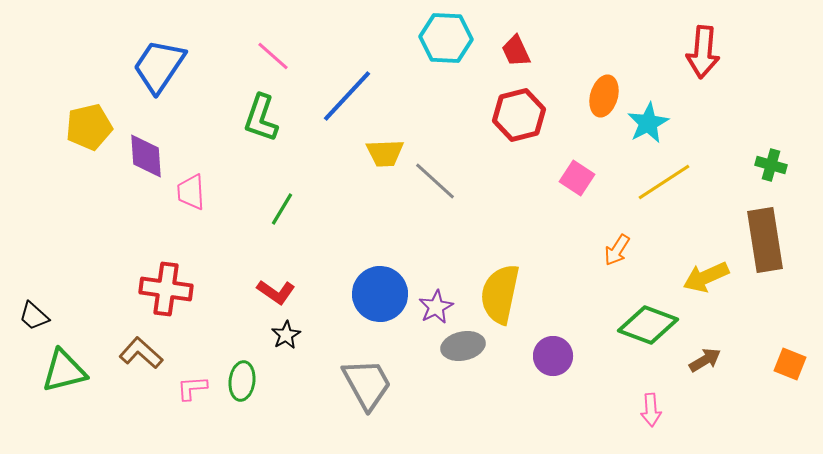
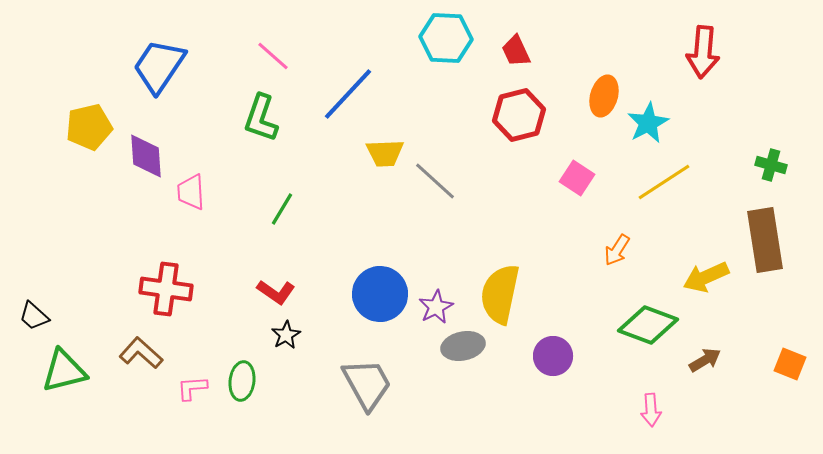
blue line: moved 1 px right, 2 px up
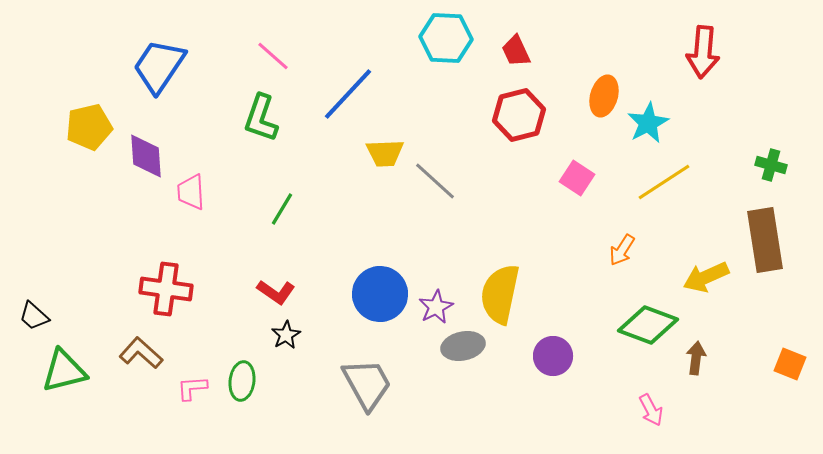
orange arrow: moved 5 px right
brown arrow: moved 9 px left, 2 px up; rotated 52 degrees counterclockwise
pink arrow: rotated 24 degrees counterclockwise
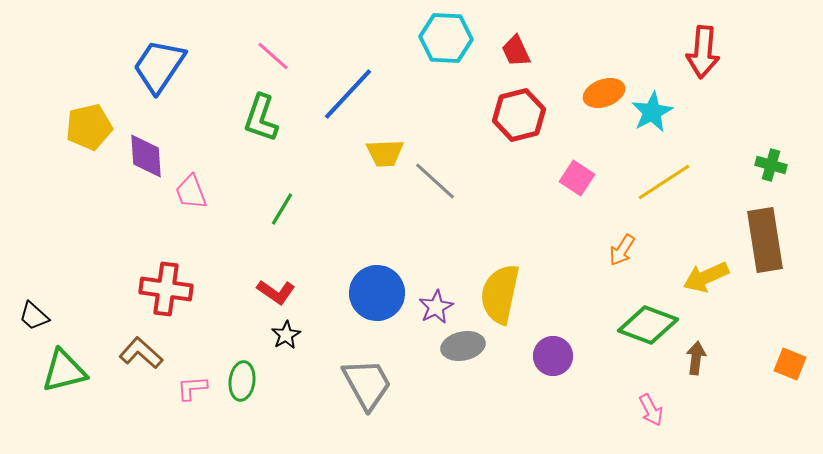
orange ellipse: moved 3 px up; rotated 54 degrees clockwise
cyan star: moved 4 px right, 11 px up
pink trapezoid: rotated 18 degrees counterclockwise
blue circle: moved 3 px left, 1 px up
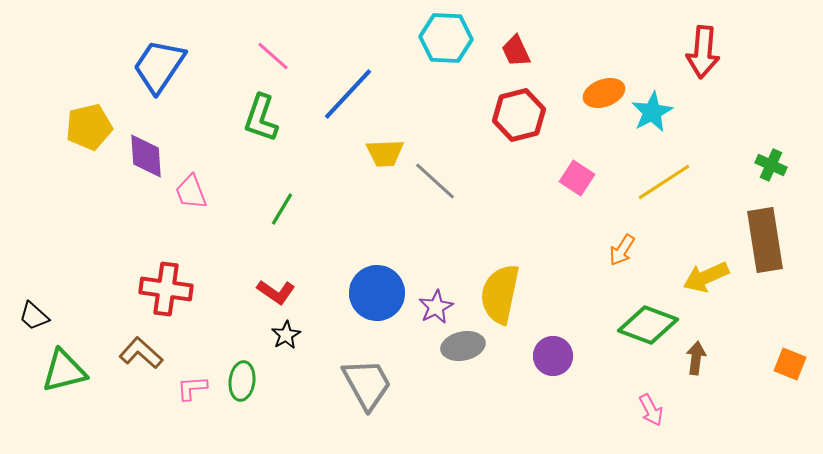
green cross: rotated 8 degrees clockwise
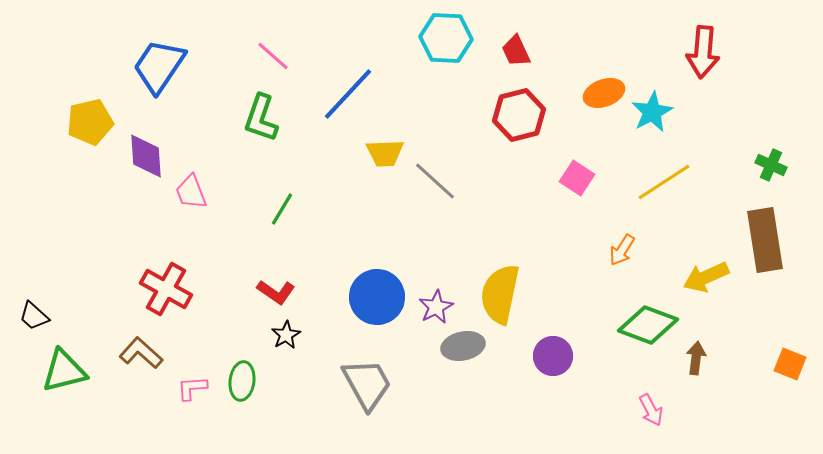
yellow pentagon: moved 1 px right, 5 px up
red cross: rotated 21 degrees clockwise
blue circle: moved 4 px down
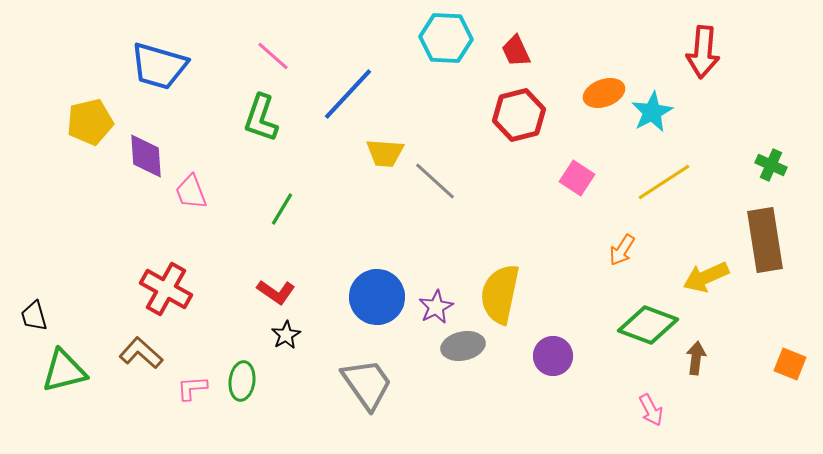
blue trapezoid: rotated 108 degrees counterclockwise
yellow trapezoid: rotated 6 degrees clockwise
black trapezoid: rotated 32 degrees clockwise
gray trapezoid: rotated 6 degrees counterclockwise
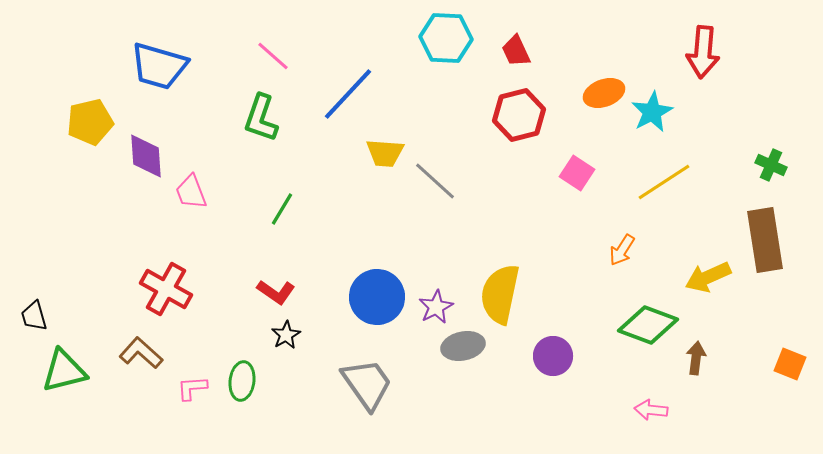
pink square: moved 5 px up
yellow arrow: moved 2 px right
pink arrow: rotated 124 degrees clockwise
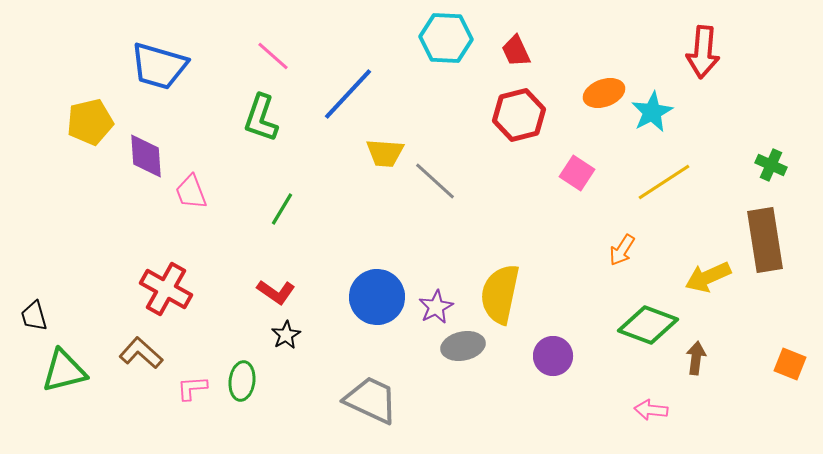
gray trapezoid: moved 4 px right, 16 px down; rotated 30 degrees counterclockwise
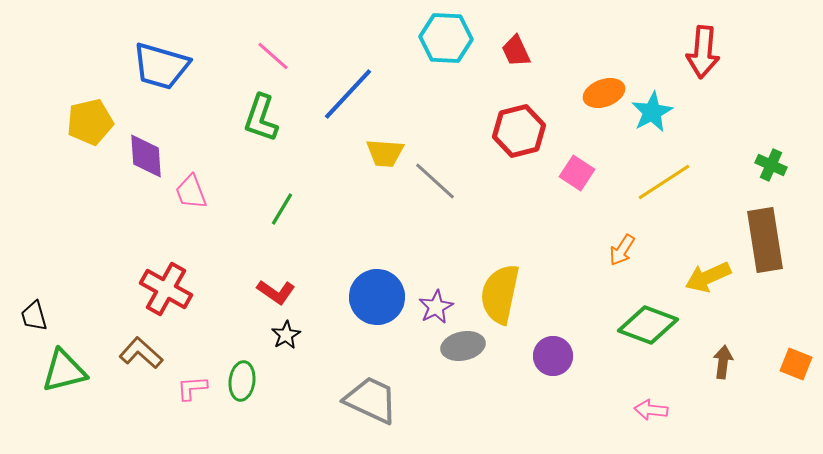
blue trapezoid: moved 2 px right
red hexagon: moved 16 px down
brown arrow: moved 27 px right, 4 px down
orange square: moved 6 px right
